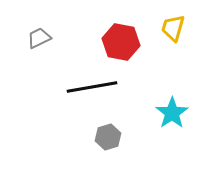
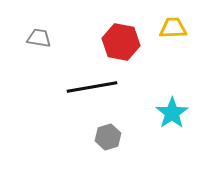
yellow trapezoid: rotated 72 degrees clockwise
gray trapezoid: rotated 35 degrees clockwise
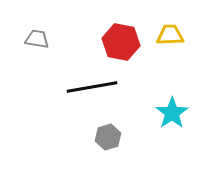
yellow trapezoid: moved 3 px left, 7 px down
gray trapezoid: moved 2 px left, 1 px down
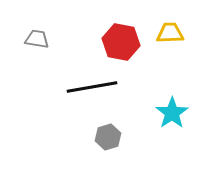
yellow trapezoid: moved 2 px up
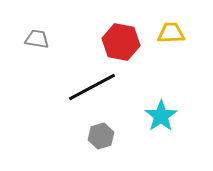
yellow trapezoid: moved 1 px right
black line: rotated 18 degrees counterclockwise
cyan star: moved 11 px left, 3 px down
gray hexagon: moved 7 px left, 1 px up
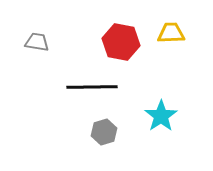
gray trapezoid: moved 3 px down
black line: rotated 27 degrees clockwise
gray hexagon: moved 3 px right, 4 px up
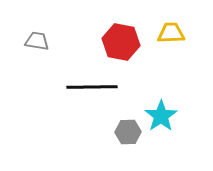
gray trapezoid: moved 1 px up
gray hexagon: moved 24 px right; rotated 15 degrees clockwise
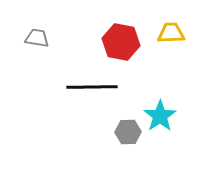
gray trapezoid: moved 3 px up
cyan star: moved 1 px left
